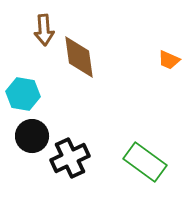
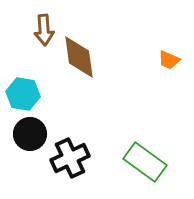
black circle: moved 2 px left, 2 px up
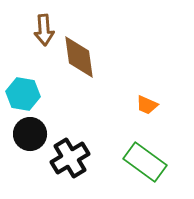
orange trapezoid: moved 22 px left, 45 px down
black cross: rotated 6 degrees counterclockwise
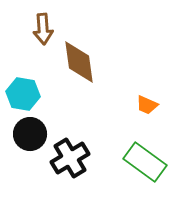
brown arrow: moved 1 px left, 1 px up
brown diamond: moved 5 px down
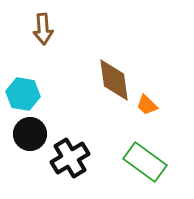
brown diamond: moved 35 px right, 18 px down
orange trapezoid: rotated 20 degrees clockwise
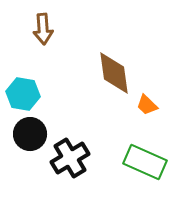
brown diamond: moved 7 px up
green rectangle: rotated 12 degrees counterclockwise
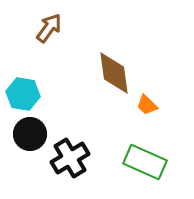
brown arrow: moved 6 px right, 1 px up; rotated 140 degrees counterclockwise
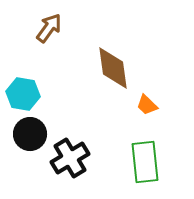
brown diamond: moved 1 px left, 5 px up
green rectangle: rotated 60 degrees clockwise
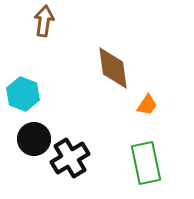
brown arrow: moved 5 px left, 7 px up; rotated 28 degrees counterclockwise
cyan hexagon: rotated 12 degrees clockwise
orange trapezoid: rotated 100 degrees counterclockwise
black circle: moved 4 px right, 5 px down
green rectangle: moved 1 px right, 1 px down; rotated 6 degrees counterclockwise
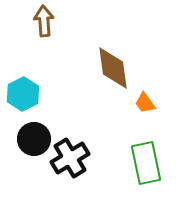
brown arrow: rotated 12 degrees counterclockwise
cyan hexagon: rotated 12 degrees clockwise
orange trapezoid: moved 2 px left, 2 px up; rotated 110 degrees clockwise
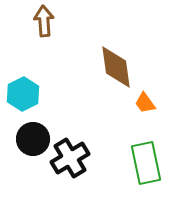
brown diamond: moved 3 px right, 1 px up
black circle: moved 1 px left
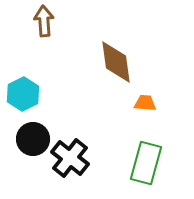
brown diamond: moved 5 px up
orange trapezoid: rotated 130 degrees clockwise
black cross: rotated 21 degrees counterclockwise
green rectangle: rotated 27 degrees clockwise
